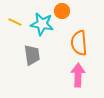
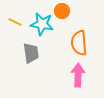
gray trapezoid: moved 1 px left, 2 px up
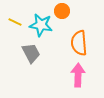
cyan star: moved 1 px left, 1 px down
gray trapezoid: rotated 20 degrees counterclockwise
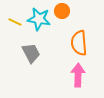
cyan star: moved 2 px left, 6 px up
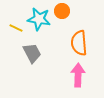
yellow line: moved 1 px right, 6 px down
gray trapezoid: moved 1 px right
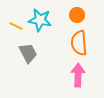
orange circle: moved 15 px right, 4 px down
cyan star: moved 1 px right, 1 px down
yellow line: moved 2 px up
gray trapezoid: moved 4 px left
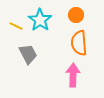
orange circle: moved 1 px left
cyan star: rotated 25 degrees clockwise
gray trapezoid: moved 1 px down
pink arrow: moved 5 px left
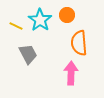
orange circle: moved 9 px left
pink arrow: moved 2 px left, 2 px up
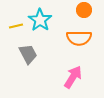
orange circle: moved 17 px right, 5 px up
yellow line: rotated 40 degrees counterclockwise
orange semicircle: moved 5 px up; rotated 85 degrees counterclockwise
pink arrow: moved 2 px right, 4 px down; rotated 30 degrees clockwise
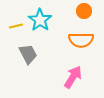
orange circle: moved 1 px down
orange semicircle: moved 2 px right, 2 px down
